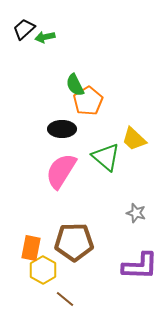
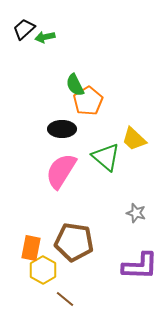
brown pentagon: rotated 9 degrees clockwise
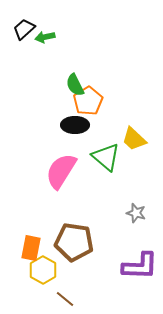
black ellipse: moved 13 px right, 4 px up
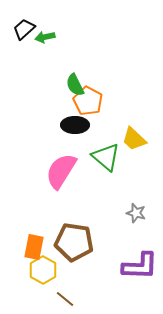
orange pentagon: rotated 12 degrees counterclockwise
orange rectangle: moved 3 px right, 1 px up
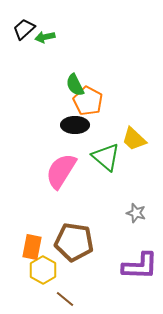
orange rectangle: moved 2 px left
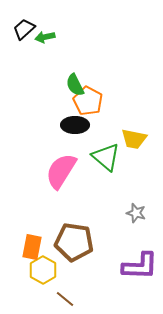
yellow trapezoid: rotated 32 degrees counterclockwise
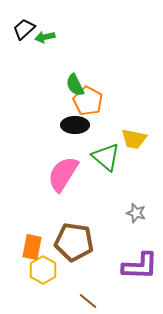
pink semicircle: moved 2 px right, 3 px down
brown line: moved 23 px right, 2 px down
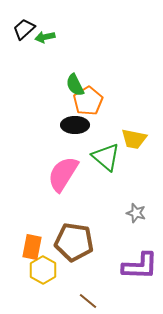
orange pentagon: rotated 12 degrees clockwise
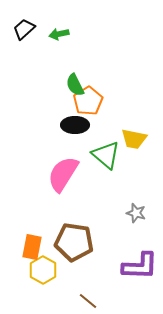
green arrow: moved 14 px right, 3 px up
green triangle: moved 2 px up
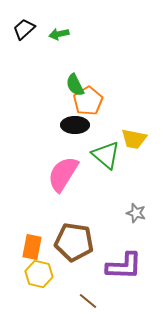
purple L-shape: moved 16 px left
yellow hexagon: moved 4 px left, 4 px down; rotated 16 degrees counterclockwise
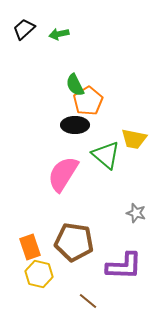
orange rectangle: moved 2 px left; rotated 30 degrees counterclockwise
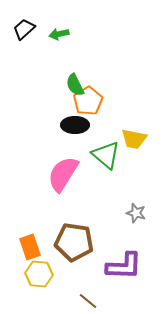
yellow hexagon: rotated 8 degrees counterclockwise
